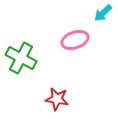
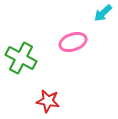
pink ellipse: moved 2 px left, 2 px down
red star: moved 9 px left, 2 px down
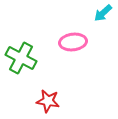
pink ellipse: rotated 12 degrees clockwise
